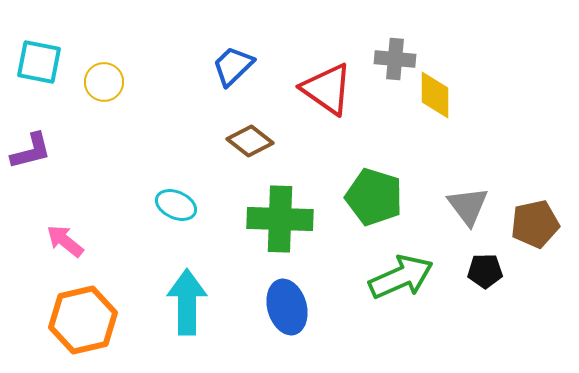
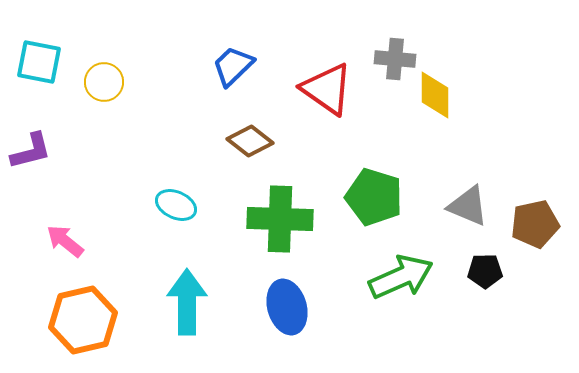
gray triangle: rotated 30 degrees counterclockwise
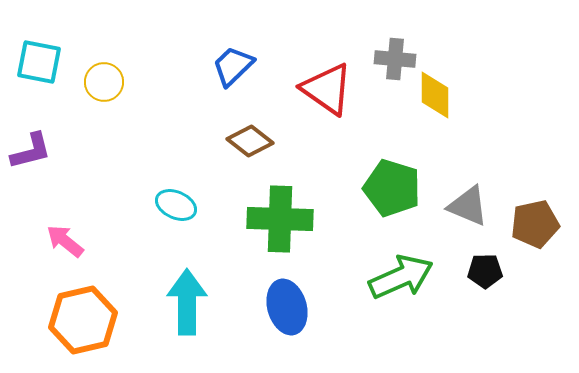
green pentagon: moved 18 px right, 9 px up
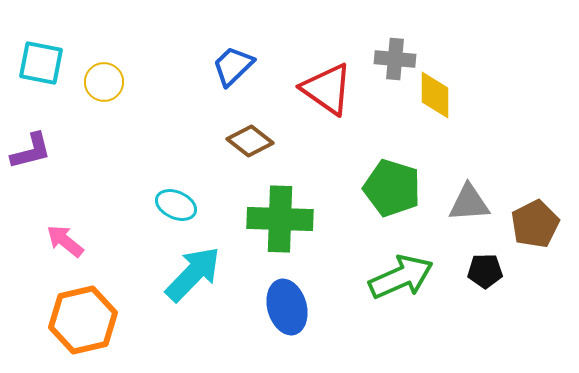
cyan square: moved 2 px right, 1 px down
gray triangle: moved 1 px right, 3 px up; rotated 27 degrees counterclockwise
brown pentagon: rotated 15 degrees counterclockwise
cyan arrow: moved 6 px right, 28 px up; rotated 44 degrees clockwise
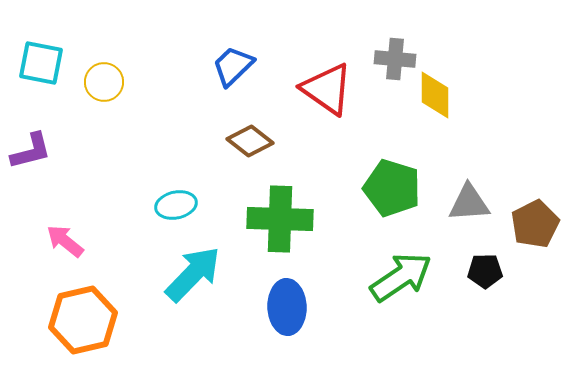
cyan ellipse: rotated 36 degrees counterclockwise
green arrow: rotated 10 degrees counterclockwise
blue ellipse: rotated 14 degrees clockwise
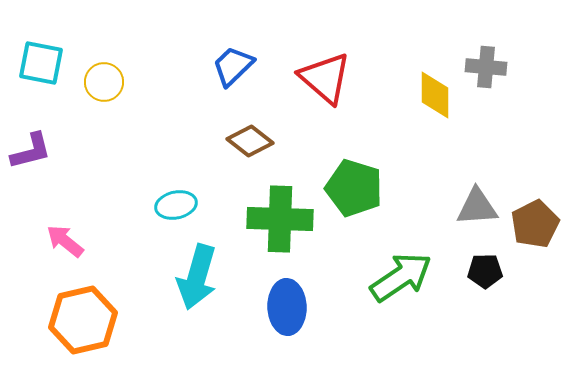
gray cross: moved 91 px right, 8 px down
red triangle: moved 2 px left, 11 px up; rotated 6 degrees clockwise
green pentagon: moved 38 px left
gray triangle: moved 8 px right, 4 px down
cyan arrow: moved 4 px right, 3 px down; rotated 152 degrees clockwise
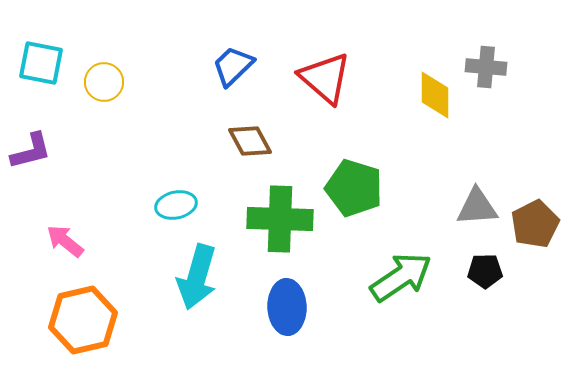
brown diamond: rotated 24 degrees clockwise
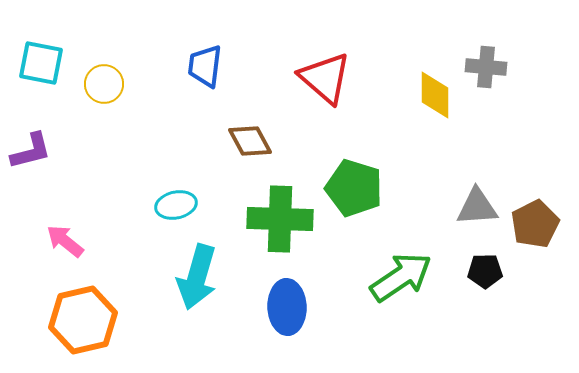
blue trapezoid: moved 28 px left; rotated 39 degrees counterclockwise
yellow circle: moved 2 px down
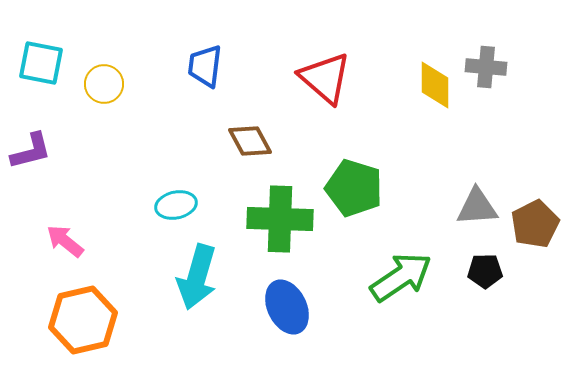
yellow diamond: moved 10 px up
blue ellipse: rotated 24 degrees counterclockwise
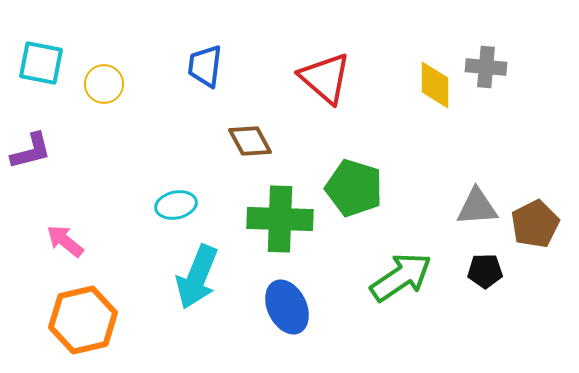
cyan arrow: rotated 6 degrees clockwise
